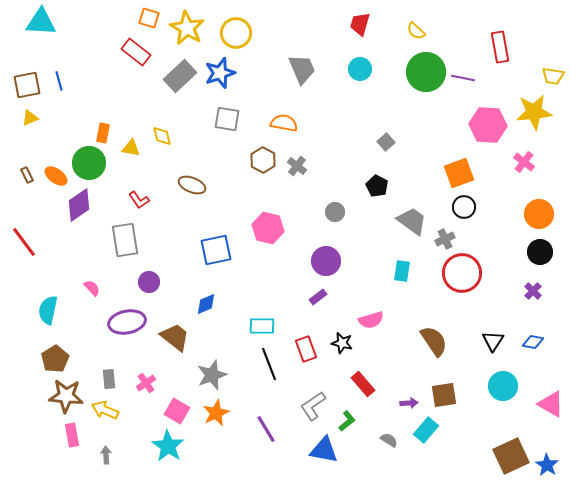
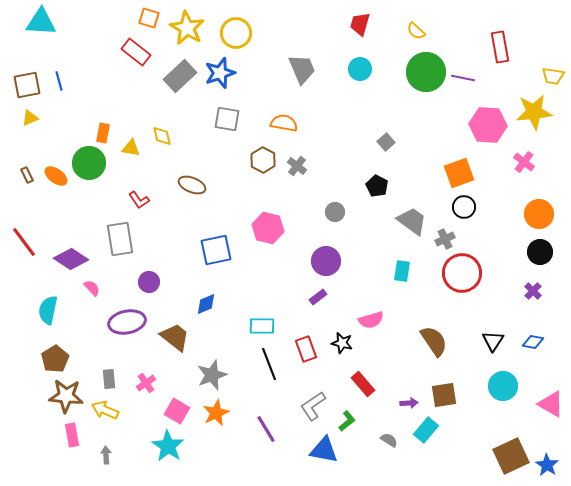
purple diamond at (79, 205): moved 8 px left, 54 px down; rotated 68 degrees clockwise
gray rectangle at (125, 240): moved 5 px left, 1 px up
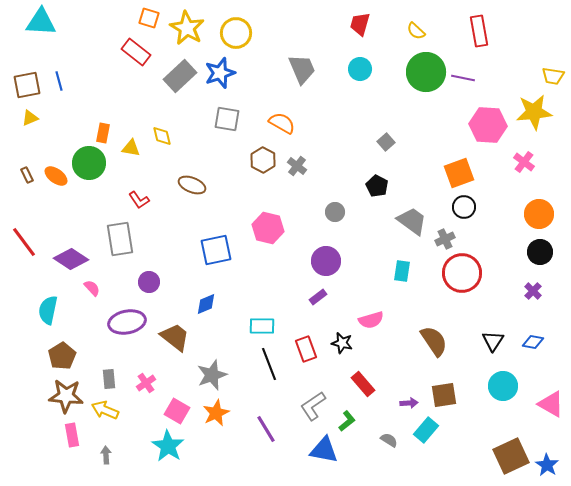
red rectangle at (500, 47): moved 21 px left, 16 px up
orange semicircle at (284, 123): moved 2 px left; rotated 20 degrees clockwise
brown pentagon at (55, 359): moved 7 px right, 3 px up
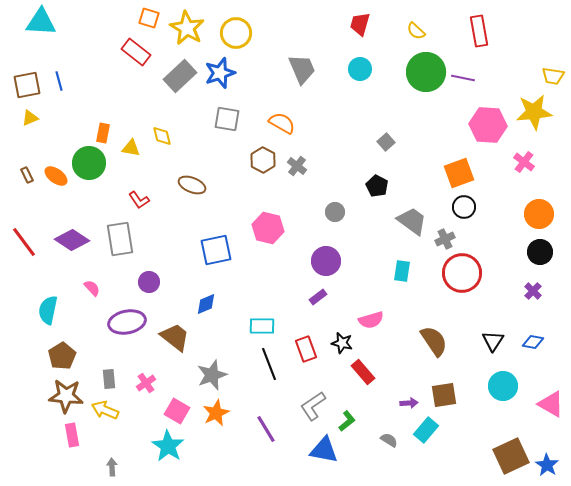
purple diamond at (71, 259): moved 1 px right, 19 px up
red rectangle at (363, 384): moved 12 px up
gray arrow at (106, 455): moved 6 px right, 12 px down
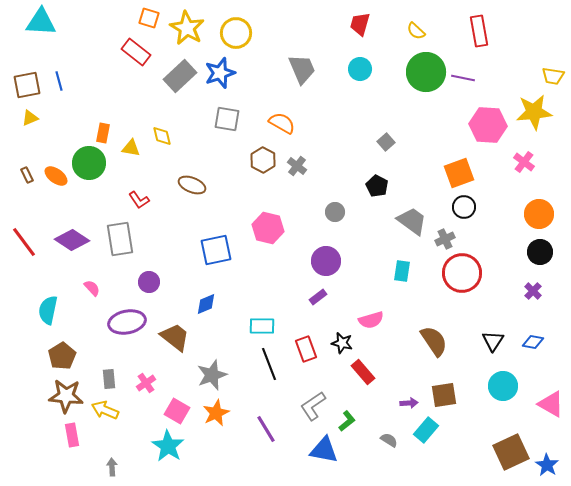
brown square at (511, 456): moved 4 px up
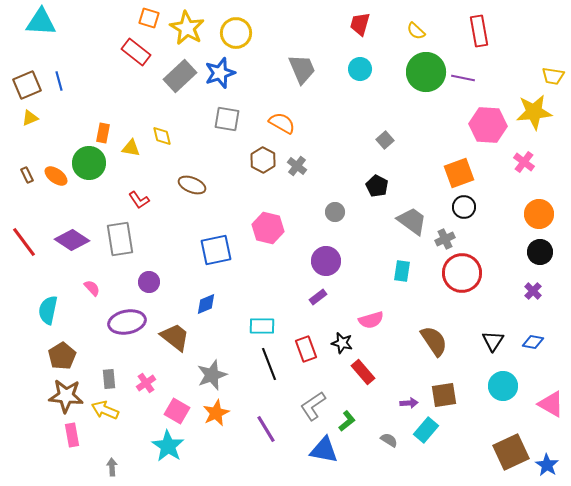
brown square at (27, 85): rotated 12 degrees counterclockwise
gray square at (386, 142): moved 1 px left, 2 px up
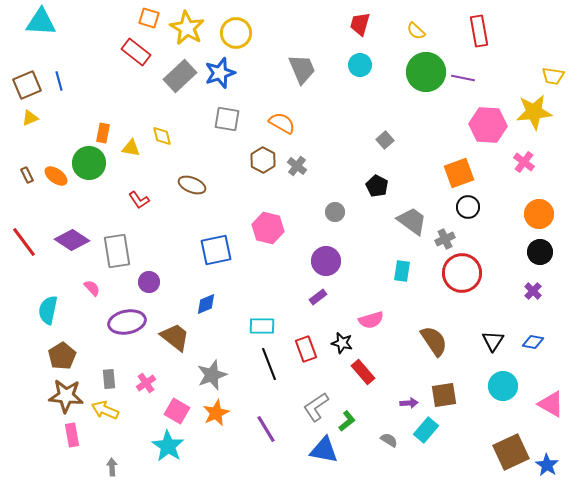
cyan circle at (360, 69): moved 4 px up
black circle at (464, 207): moved 4 px right
gray rectangle at (120, 239): moved 3 px left, 12 px down
gray L-shape at (313, 406): moved 3 px right, 1 px down
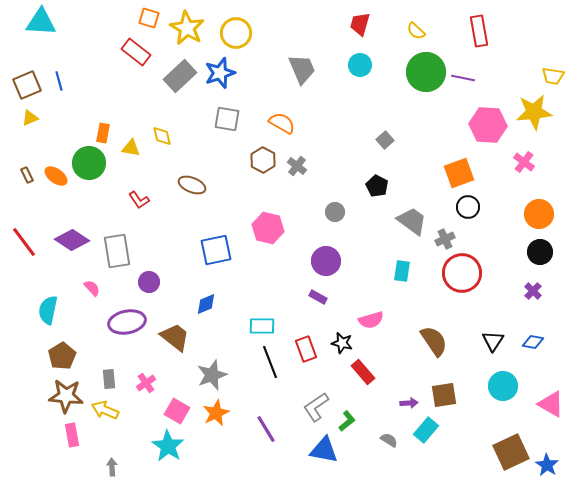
purple rectangle at (318, 297): rotated 66 degrees clockwise
black line at (269, 364): moved 1 px right, 2 px up
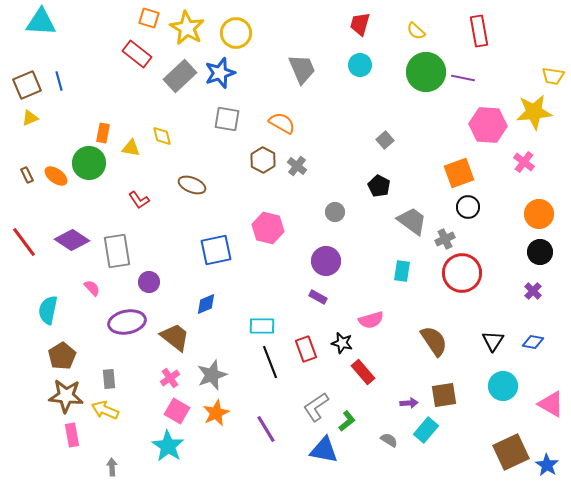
red rectangle at (136, 52): moved 1 px right, 2 px down
black pentagon at (377, 186): moved 2 px right
pink cross at (146, 383): moved 24 px right, 5 px up
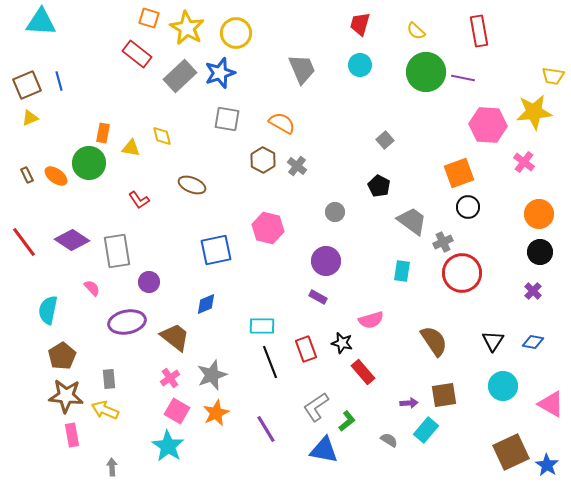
gray cross at (445, 239): moved 2 px left, 3 px down
